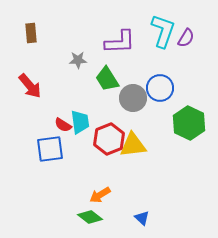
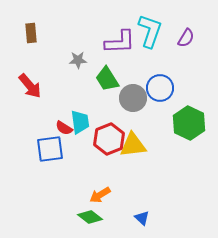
cyan L-shape: moved 13 px left
red semicircle: moved 1 px right, 3 px down
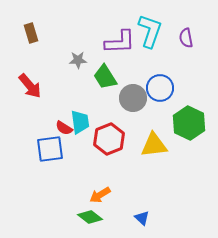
brown rectangle: rotated 12 degrees counterclockwise
purple semicircle: rotated 138 degrees clockwise
green trapezoid: moved 2 px left, 2 px up
yellow triangle: moved 21 px right
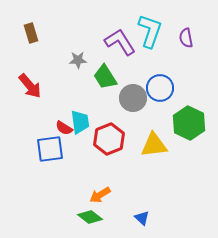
purple L-shape: rotated 120 degrees counterclockwise
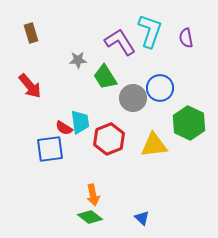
orange arrow: moved 7 px left; rotated 70 degrees counterclockwise
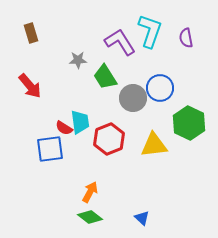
orange arrow: moved 3 px left, 3 px up; rotated 140 degrees counterclockwise
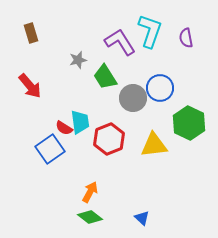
gray star: rotated 12 degrees counterclockwise
blue square: rotated 28 degrees counterclockwise
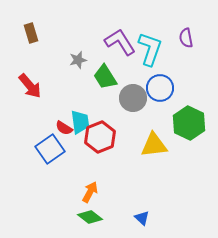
cyan L-shape: moved 18 px down
red hexagon: moved 9 px left, 2 px up
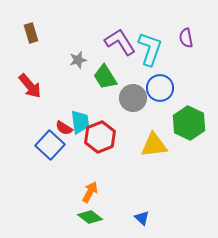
blue square: moved 4 px up; rotated 12 degrees counterclockwise
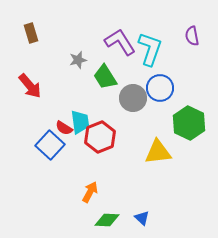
purple semicircle: moved 6 px right, 2 px up
yellow triangle: moved 4 px right, 7 px down
green diamond: moved 17 px right, 3 px down; rotated 35 degrees counterclockwise
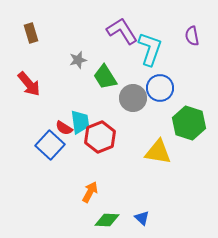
purple L-shape: moved 2 px right, 11 px up
red arrow: moved 1 px left, 2 px up
green hexagon: rotated 8 degrees counterclockwise
yellow triangle: rotated 16 degrees clockwise
